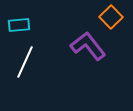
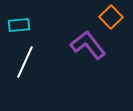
purple L-shape: moved 1 px up
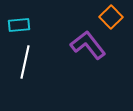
white line: rotated 12 degrees counterclockwise
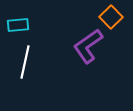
cyan rectangle: moved 1 px left
purple L-shape: moved 1 px down; rotated 87 degrees counterclockwise
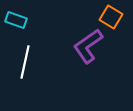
orange square: rotated 15 degrees counterclockwise
cyan rectangle: moved 2 px left, 5 px up; rotated 25 degrees clockwise
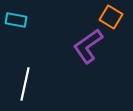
cyan rectangle: rotated 10 degrees counterclockwise
white line: moved 22 px down
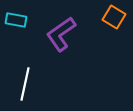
orange square: moved 3 px right
purple L-shape: moved 27 px left, 12 px up
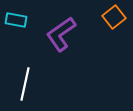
orange square: rotated 20 degrees clockwise
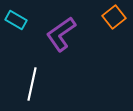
cyan rectangle: rotated 20 degrees clockwise
white line: moved 7 px right
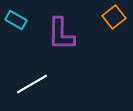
purple L-shape: rotated 54 degrees counterclockwise
white line: rotated 48 degrees clockwise
